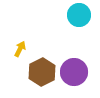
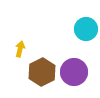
cyan circle: moved 7 px right, 14 px down
yellow arrow: rotated 14 degrees counterclockwise
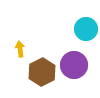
yellow arrow: rotated 21 degrees counterclockwise
purple circle: moved 7 px up
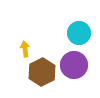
cyan circle: moved 7 px left, 4 px down
yellow arrow: moved 5 px right
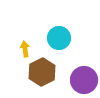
cyan circle: moved 20 px left, 5 px down
purple circle: moved 10 px right, 15 px down
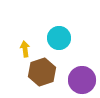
brown hexagon: rotated 8 degrees clockwise
purple circle: moved 2 px left
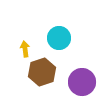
purple circle: moved 2 px down
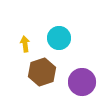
yellow arrow: moved 5 px up
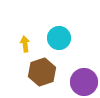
purple circle: moved 2 px right
